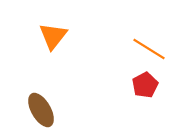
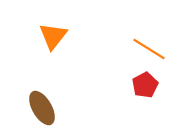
brown ellipse: moved 1 px right, 2 px up
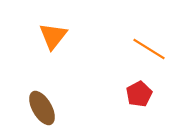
red pentagon: moved 6 px left, 9 px down
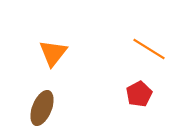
orange triangle: moved 17 px down
brown ellipse: rotated 52 degrees clockwise
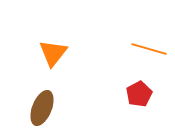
orange line: rotated 16 degrees counterclockwise
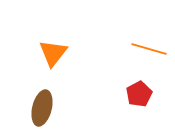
brown ellipse: rotated 8 degrees counterclockwise
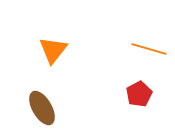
orange triangle: moved 3 px up
brown ellipse: rotated 44 degrees counterclockwise
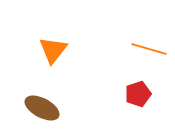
red pentagon: moved 1 px left; rotated 10 degrees clockwise
brown ellipse: rotated 32 degrees counterclockwise
